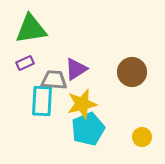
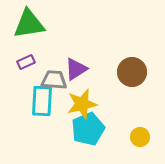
green triangle: moved 2 px left, 5 px up
purple rectangle: moved 1 px right, 1 px up
yellow circle: moved 2 px left
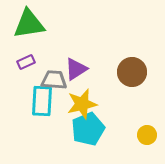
yellow circle: moved 7 px right, 2 px up
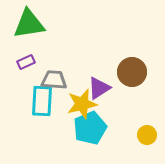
purple triangle: moved 23 px right, 19 px down
cyan pentagon: moved 2 px right, 1 px up
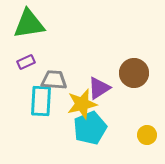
brown circle: moved 2 px right, 1 px down
cyan rectangle: moved 1 px left
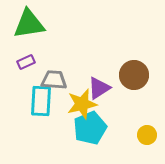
brown circle: moved 2 px down
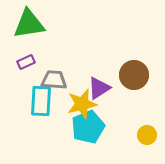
cyan pentagon: moved 2 px left, 1 px up
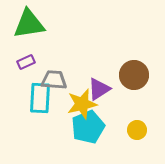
purple triangle: moved 1 px down
cyan rectangle: moved 1 px left, 3 px up
yellow circle: moved 10 px left, 5 px up
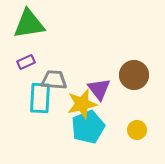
purple triangle: rotated 35 degrees counterclockwise
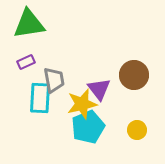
gray trapezoid: rotated 76 degrees clockwise
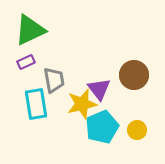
green triangle: moved 1 px right, 6 px down; rotated 16 degrees counterclockwise
cyan rectangle: moved 4 px left, 6 px down; rotated 12 degrees counterclockwise
cyan pentagon: moved 14 px right
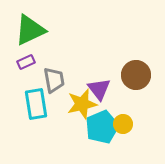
brown circle: moved 2 px right
yellow circle: moved 14 px left, 6 px up
